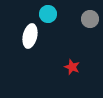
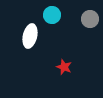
cyan circle: moved 4 px right, 1 px down
red star: moved 8 px left
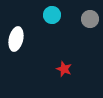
white ellipse: moved 14 px left, 3 px down
red star: moved 2 px down
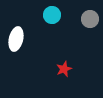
red star: rotated 28 degrees clockwise
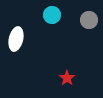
gray circle: moved 1 px left, 1 px down
red star: moved 3 px right, 9 px down; rotated 14 degrees counterclockwise
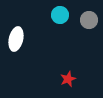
cyan circle: moved 8 px right
red star: moved 1 px right, 1 px down; rotated 14 degrees clockwise
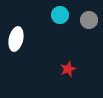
red star: moved 10 px up
